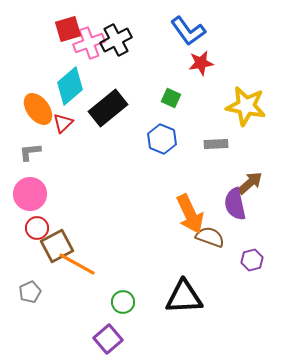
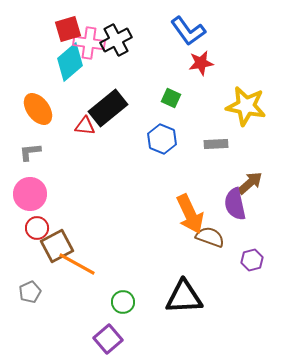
pink cross: rotated 28 degrees clockwise
cyan diamond: moved 24 px up
red triangle: moved 22 px right, 3 px down; rotated 50 degrees clockwise
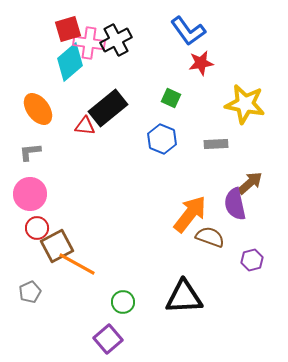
yellow star: moved 1 px left, 2 px up
orange arrow: rotated 117 degrees counterclockwise
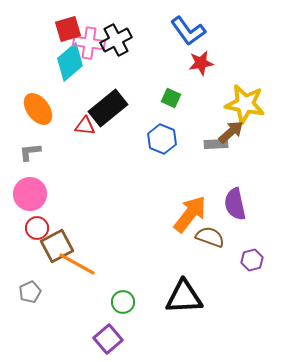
brown arrow: moved 19 px left, 51 px up
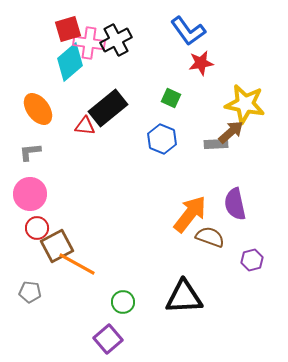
gray pentagon: rotated 30 degrees clockwise
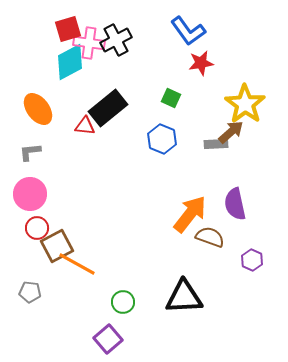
cyan diamond: rotated 12 degrees clockwise
yellow star: rotated 24 degrees clockwise
purple hexagon: rotated 20 degrees counterclockwise
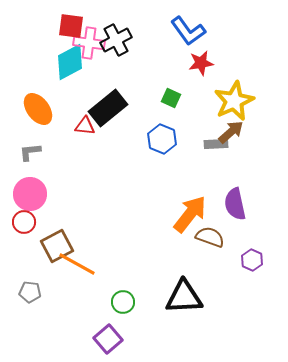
red square: moved 3 px right, 3 px up; rotated 24 degrees clockwise
yellow star: moved 11 px left, 3 px up; rotated 12 degrees clockwise
red circle: moved 13 px left, 6 px up
